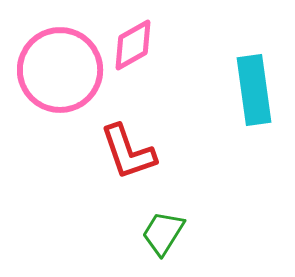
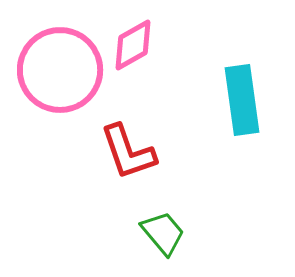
cyan rectangle: moved 12 px left, 10 px down
green trapezoid: rotated 108 degrees clockwise
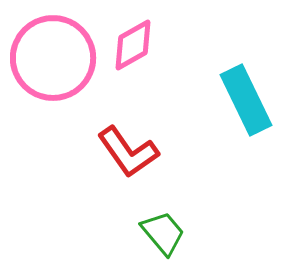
pink circle: moved 7 px left, 12 px up
cyan rectangle: moved 4 px right; rotated 18 degrees counterclockwise
red L-shape: rotated 16 degrees counterclockwise
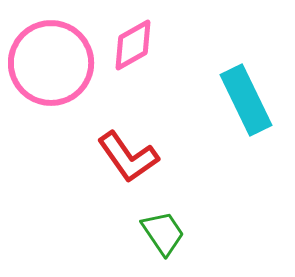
pink circle: moved 2 px left, 5 px down
red L-shape: moved 5 px down
green trapezoid: rotated 6 degrees clockwise
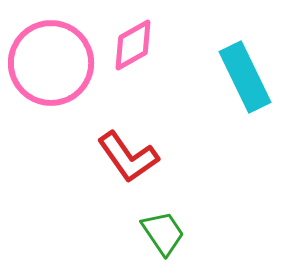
cyan rectangle: moved 1 px left, 23 px up
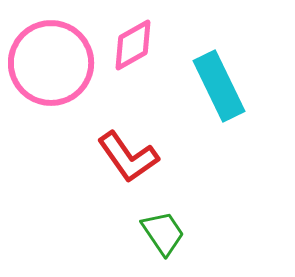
cyan rectangle: moved 26 px left, 9 px down
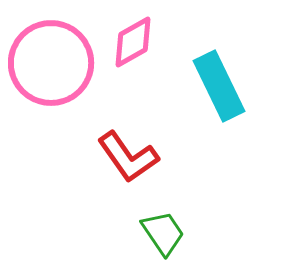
pink diamond: moved 3 px up
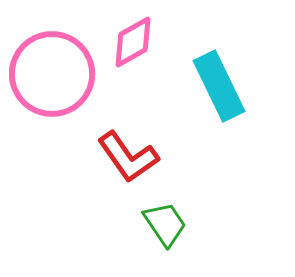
pink circle: moved 1 px right, 11 px down
green trapezoid: moved 2 px right, 9 px up
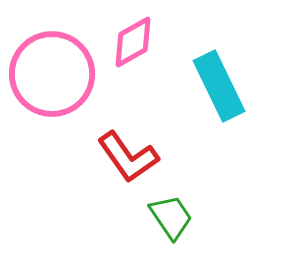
green trapezoid: moved 6 px right, 7 px up
